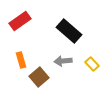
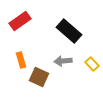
brown square: rotated 24 degrees counterclockwise
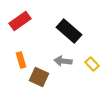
gray arrow: rotated 12 degrees clockwise
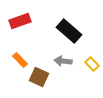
red rectangle: rotated 15 degrees clockwise
orange rectangle: moved 1 px left; rotated 28 degrees counterclockwise
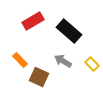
red rectangle: moved 13 px right; rotated 10 degrees counterclockwise
gray arrow: rotated 24 degrees clockwise
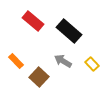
red rectangle: rotated 70 degrees clockwise
orange rectangle: moved 4 px left, 1 px down
brown square: rotated 18 degrees clockwise
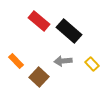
red rectangle: moved 6 px right
gray arrow: rotated 36 degrees counterclockwise
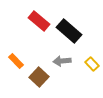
gray arrow: moved 1 px left
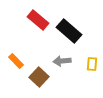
red rectangle: moved 1 px left, 1 px up
yellow rectangle: rotated 48 degrees clockwise
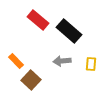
yellow rectangle: moved 1 px left
brown square: moved 8 px left, 3 px down
